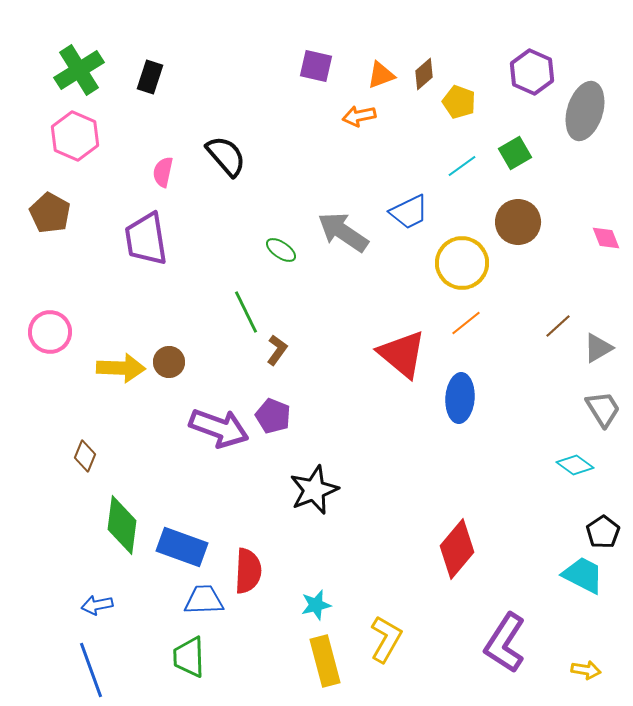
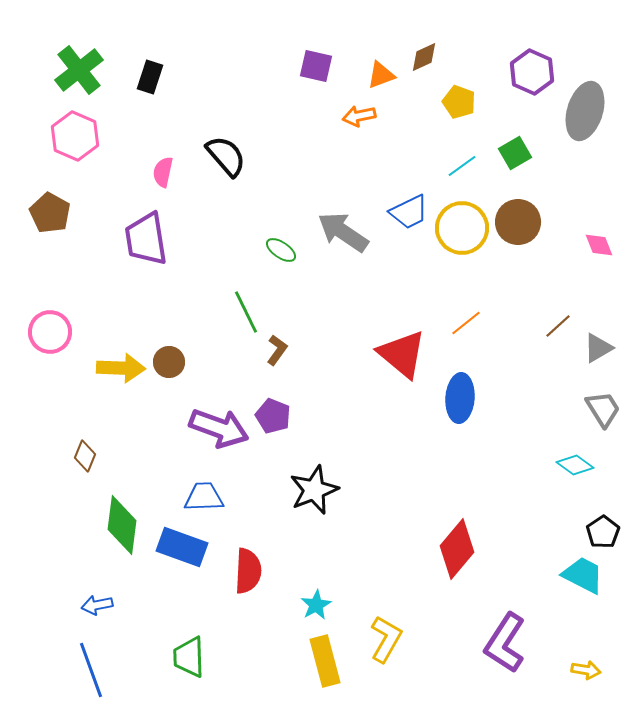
green cross at (79, 70): rotated 6 degrees counterclockwise
brown diamond at (424, 74): moved 17 px up; rotated 16 degrees clockwise
pink diamond at (606, 238): moved 7 px left, 7 px down
yellow circle at (462, 263): moved 35 px up
blue trapezoid at (204, 600): moved 103 px up
cyan star at (316, 605): rotated 16 degrees counterclockwise
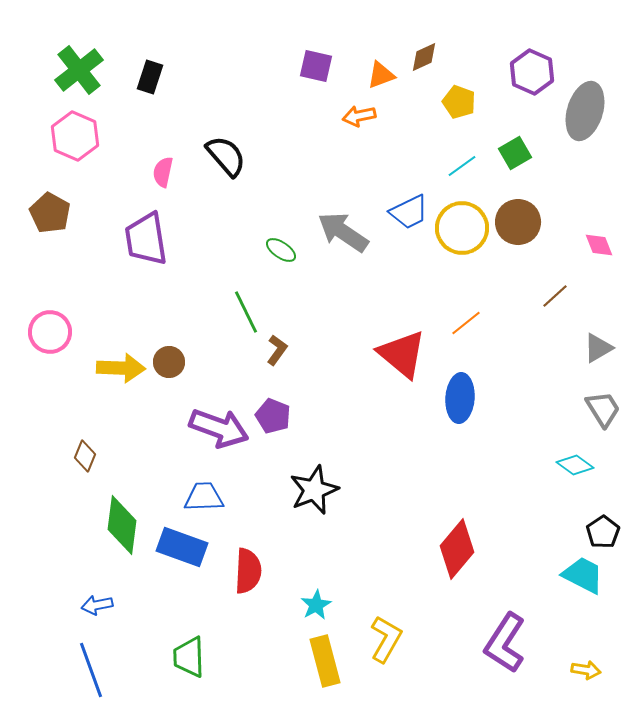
brown line at (558, 326): moved 3 px left, 30 px up
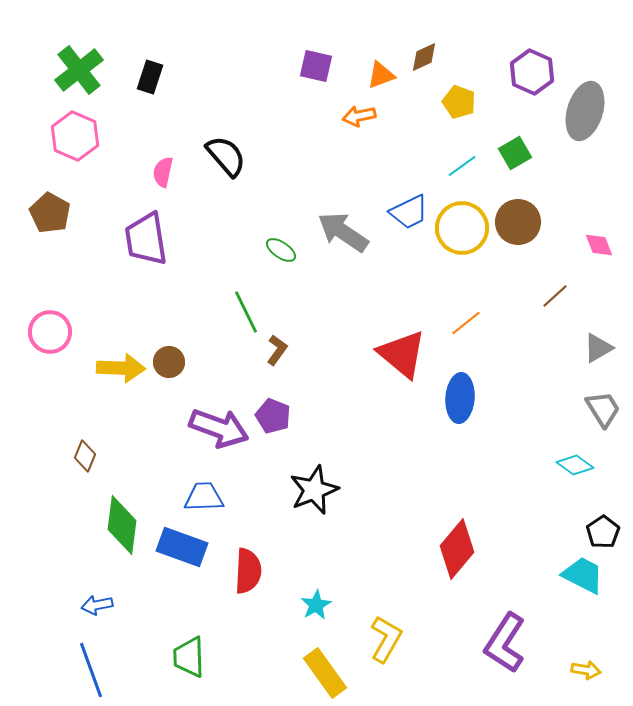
yellow rectangle at (325, 661): moved 12 px down; rotated 21 degrees counterclockwise
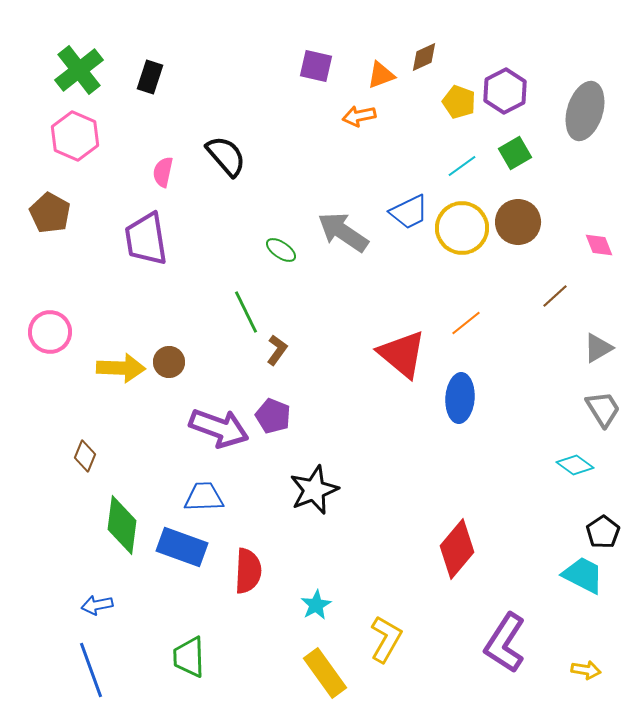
purple hexagon at (532, 72): moved 27 px left, 19 px down; rotated 9 degrees clockwise
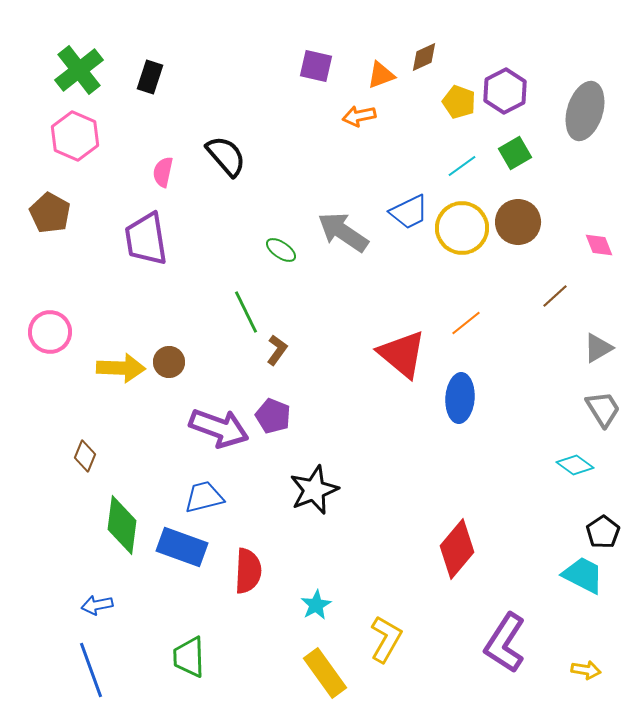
blue trapezoid at (204, 497): rotated 12 degrees counterclockwise
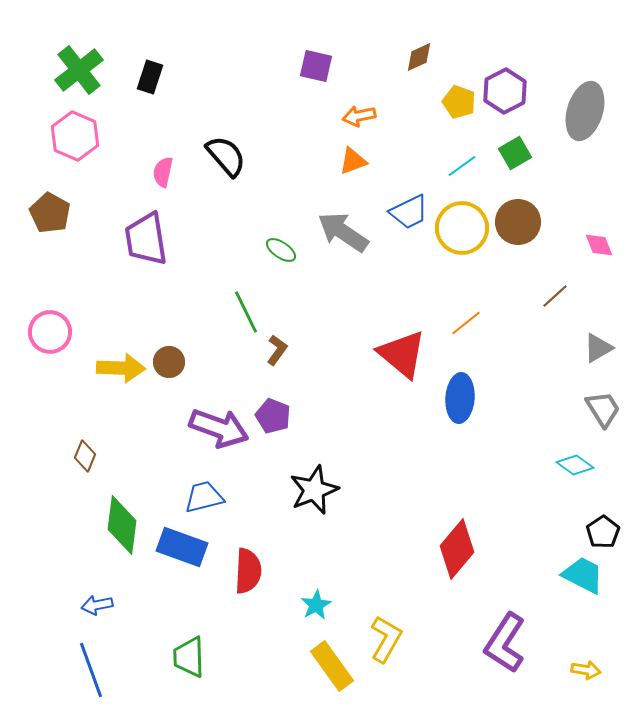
brown diamond at (424, 57): moved 5 px left
orange triangle at (381, 75): moved 28 px left, 86 px down
yellow rectangle at (325, 673): moved 7 px right, 7 px up
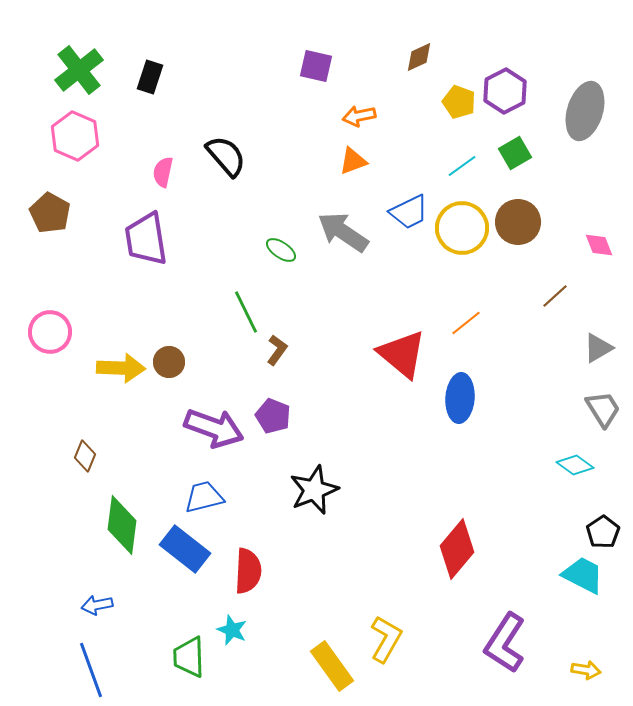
purple arrow at (219, 428): moved 5 px left
blue rectangle at (182, 547): moved 3 px right, 2 px down; rotated 18 degrees clockwise
cyan star at (316, 605): moved 84 px left, 25 px down; rotated 20 degrees counterclockwise
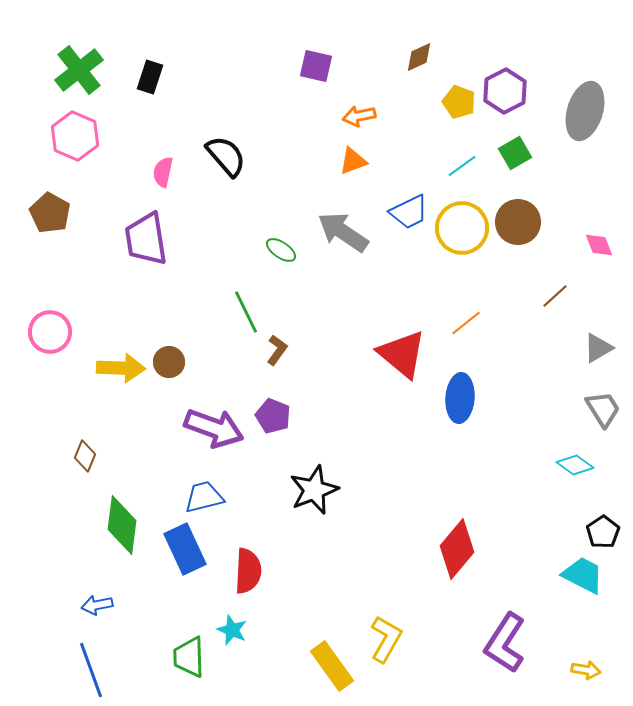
blue rectangle at (185, 549): rotated 27 degrees clockwise
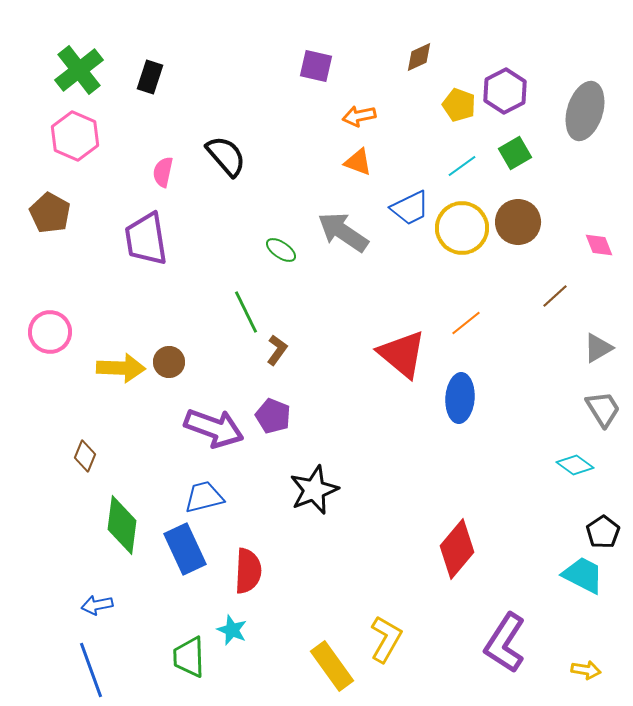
yellow pentagon at (459, 102): moved 3 px down
orange triangle at (353, 161): moved 5 px right, 1 px down; rotated 40 degrees clockwise
blue trapezoid at (409, 212): moved 1 px right, 4 px up
